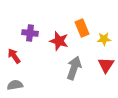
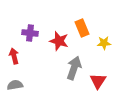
yellow star: moved 4 px down
red arrow: rotated 21 degrees clockwise
red triangle: moved 8 px left, 16 px down
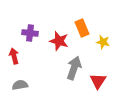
yellow star: moved 1 px left, 1 px up; rotated 16 degrees clockwise
gray semicircle: moved 5 px right
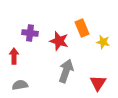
red arrow: rotated 14 degrees clockwise
gray arrow: moved 8 px left, 3 px down
red triangle: moved 2 px down
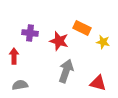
orange rectangle: rotated 42 degrees counterclockwise
red triangle: rotated 48 degrees counterclockwise
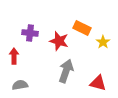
yellow star: rotated 24 degrees clockwise
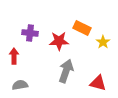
red star: rotated 18 degrees counterclockwise
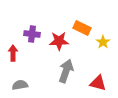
purple cross: moved 2 px right, 1 px down
red arrow: moved 1 px left, 3 px up
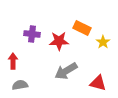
red arrow: moved 8 px down
gray arrow: rotated 140 degrees counterclockwise
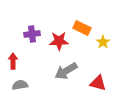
purple cross: rotated 14 degrees counterclockwise
